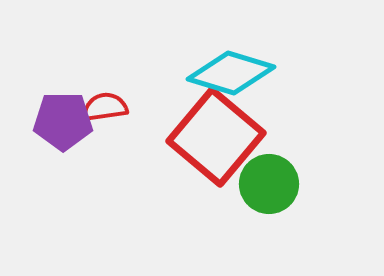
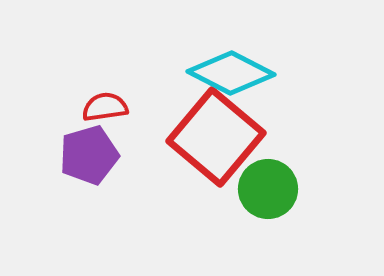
cyan diamond: rotated 10 degrees clockwise
purple pentagon: moved 26 px right, 34 px down; rotated 16 degrees counterclockwise
green circle: moved 1 px left, 5 px down
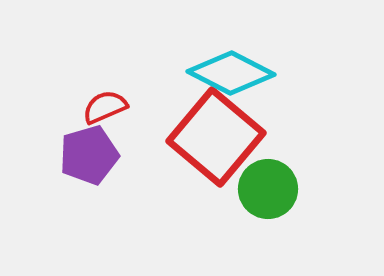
red semicircle: rotated 15 degrees counterclockwise
